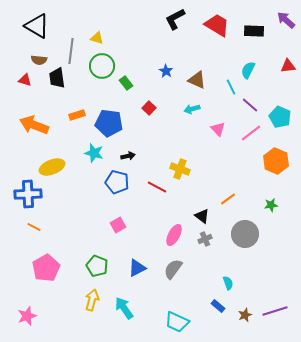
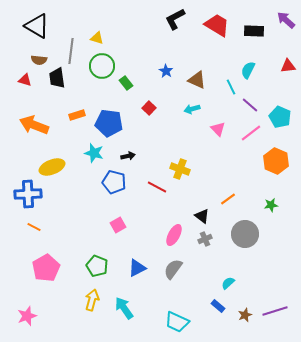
blue pentagon at (117, 182): moved 3 px left
cyan semicircle at (228, 283): rotated 112 degrees counterclockwise
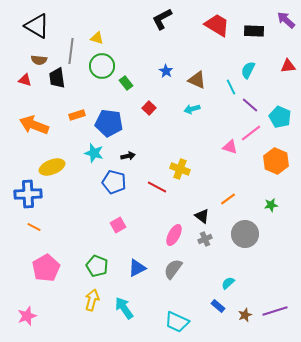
black L-shape at (175, 19): moved 13 px left
pink triangle at (218, 129): moved 12 px right, 18 px down; rotated 28 degrees counterclockwise
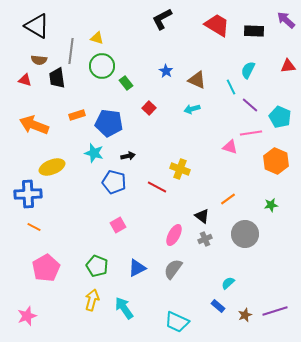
pink line at (251, 133): rotated 30 degrees clockwise
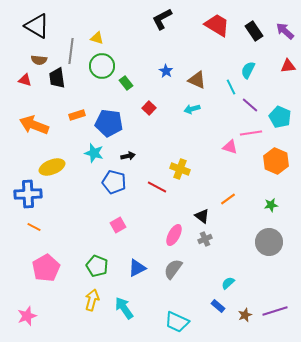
purple arrow at (286, 20): moved 1 px left, 11 px down
black rectangle at (254, 31): rotated 54 degrees clockwise
gray circle at (245, 234): moved 24 px right, 8 px down
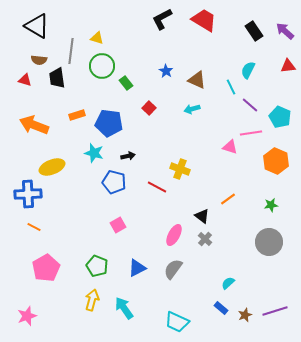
red trapezoid at (217, 25): moved 13 px left, 5 px up
gray cross at (205, 239): rotated 24 degrees counterclockwise
blue rectangle at (218, 306): moved 3 px right, 2 px down
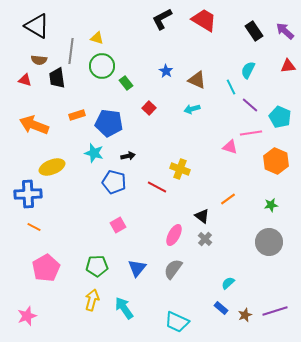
green pentagon at (97, 266): rotated 25 degrees counterclockwise
blue triangle at (137, 268): rotated 24 degrees counterclockwise
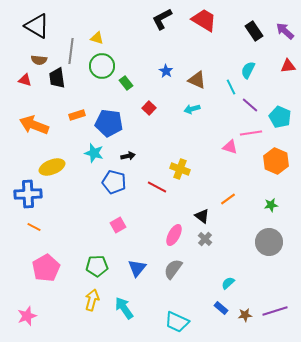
brown star at (245, 315): rotated 16 degrees clockwise
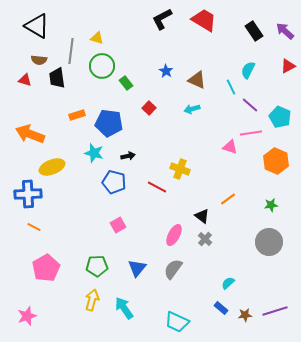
red triangle at (288, 66): rotated 21 degrees counterclockwise
orange arrow at (34, 125): moved 4 px left, 9 px down
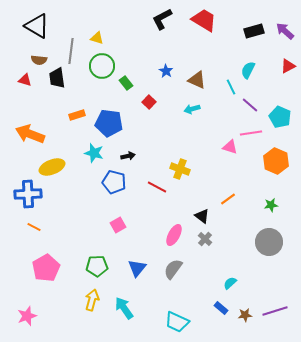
black rectangle at (254, 31): rotated 72 degrees counterclockwise
red square at (149, 108): moved 6 px up
cyan semicircle at (228, 283): moved 2 px right
